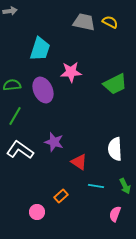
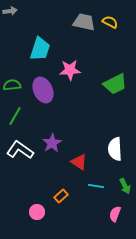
pink star: moved 1 px left, 2 px up
purple star: moved 2 px left, 1 px down; rotated 24 degrees clockwise
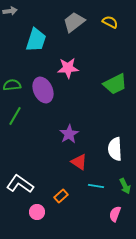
gray trapezoid: moved 10 px left; rotated 50 degrees counterclockwise
cyan trapezoid: moved 4 px left, 9 px up
pink star: moved 2 px left, 2 px up
purple star: moved 17 px right, 9 px up
white L-shape: moved 34 px down
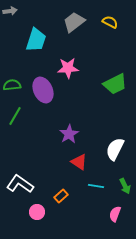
white semicircle: rotated 30 degrees clockwise
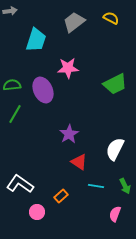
yellow semicircle: moved 1 px right, 4 px up
green line: moved 2 px up
